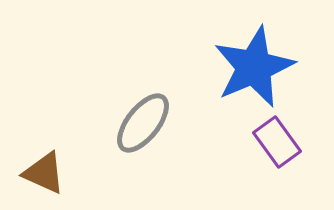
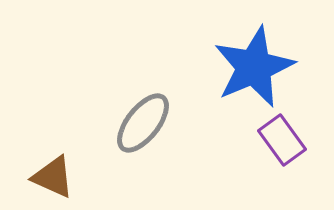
purple rectangle: moved 5 px right, 2 px up
brown triangle: moved 9 px right, 4 px down
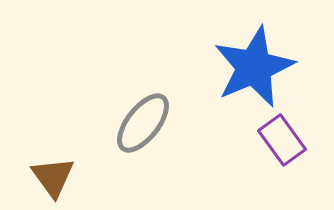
brown triangle: rotated 30 degrees clockwise
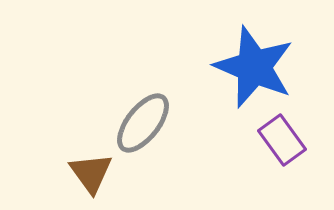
blue star: rotated 26 degrees counterclockwise
brown triangle: moved 38 px right, 4 px up
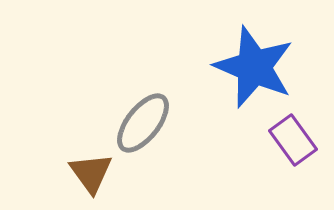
purple rectangle: moved 11 px right
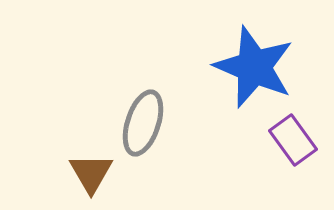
gray ellipse: rotated 20 degrees counterclockwise
brown triangle: rotated 6 degrees clockwise
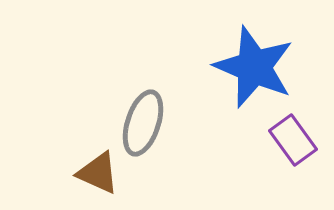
brown triangle: moved 7 px right; rotated 36 degrees counterclockwise
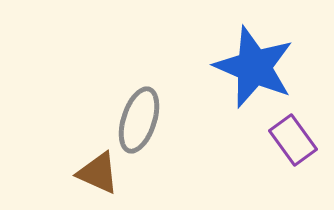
gray ellipse: moved 4 px left, 3 px up
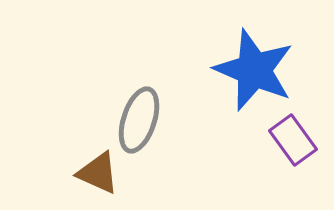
blue star: moved 3 px down
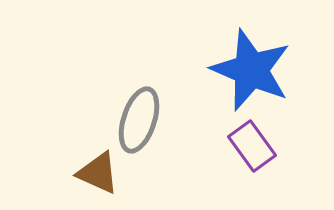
blue star: moved 3 px left
purple rectangle: moved 41 px left, 6 px down
